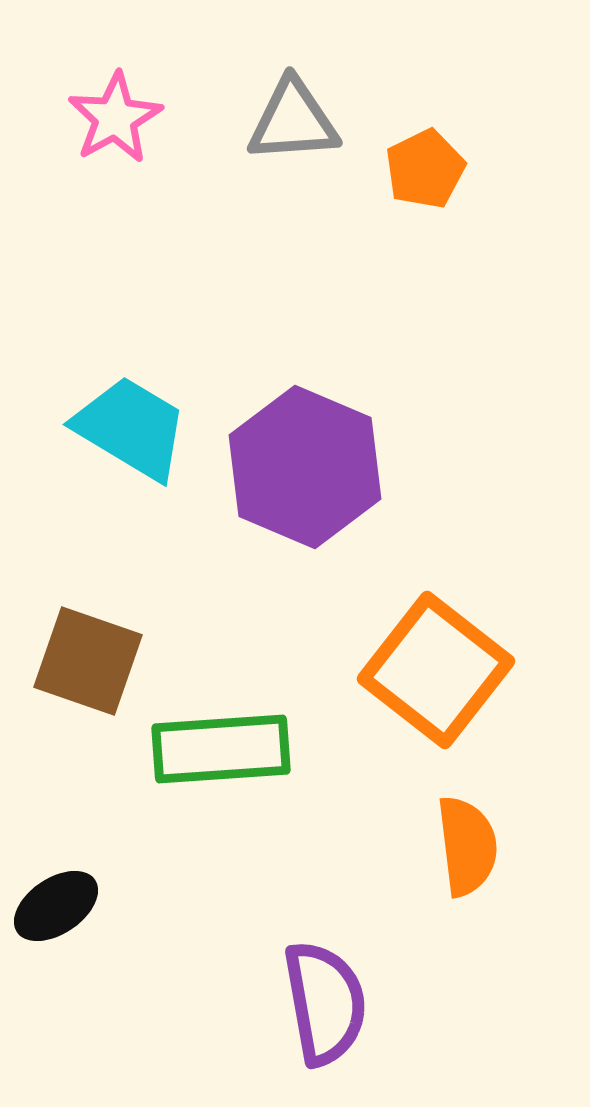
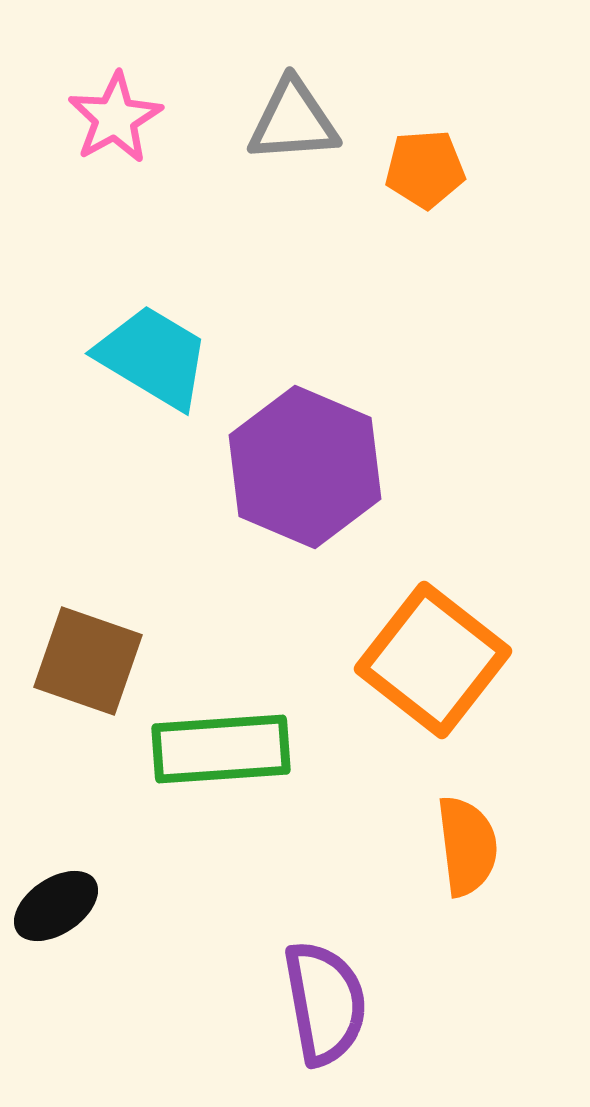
orange pentagon: rotated 22 degrees clockwise
cyan trapezoid: moved 22 px right, 71 px up
orange square: moved 3 px left, 10 px up
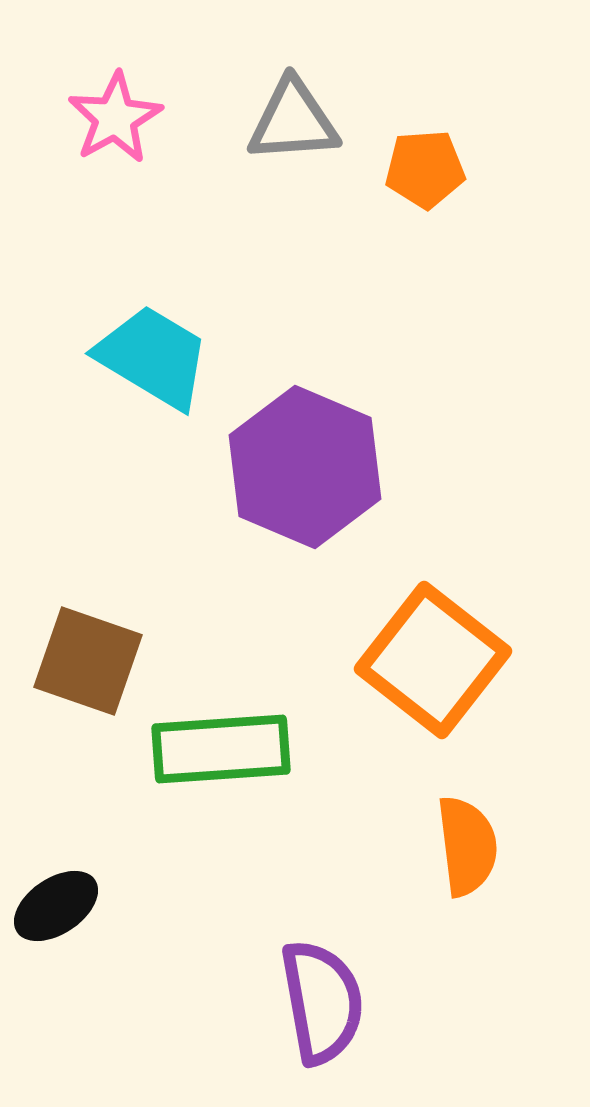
purple semicircle: moved 3 px left, 1 px up
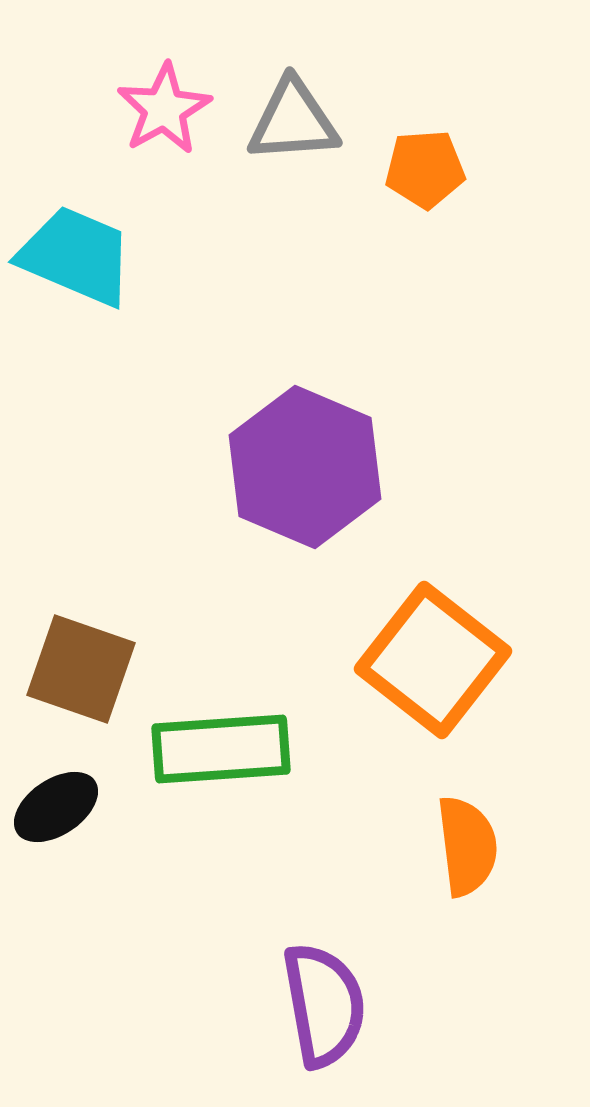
pink star: moved 49 px right, 9 px up
cyan trapezoid: moved 77 px left, 101 px up; rotated 8 degrees counterclockwise
brown square: moved 7 px left, 8 px down
black ellipse: moved 99 px up
purple semicircle: moved 2 px right, 3 px down
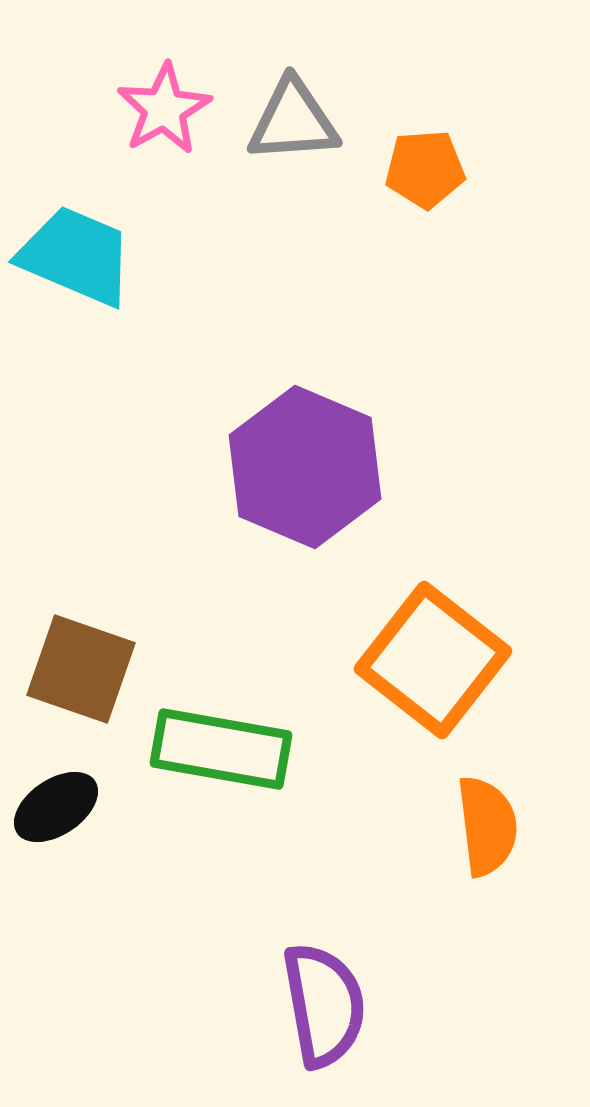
green rectangle: rotated 14 degrees clockwise
orange semicircle: moved 20 px right, 20 px up
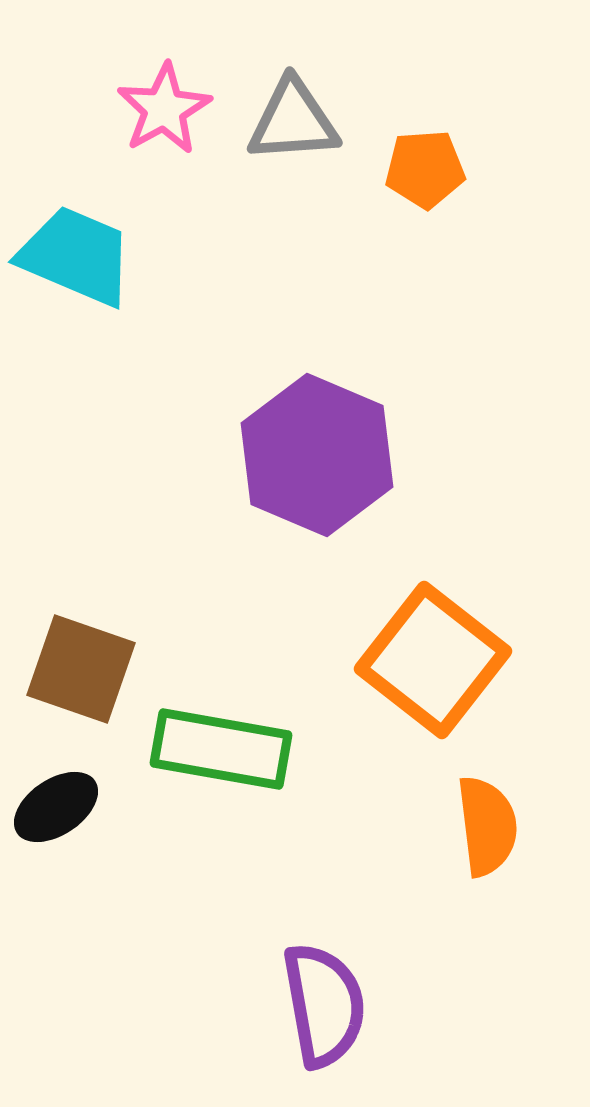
purple hexagon: moved 12 px right, 12 px up
